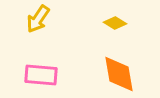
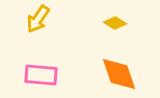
orange diamond: rotated 9 degrees counterclockwise
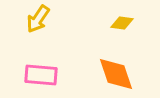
yellow diamond: moved 7 px right; rotated 25 degrees counterclockwise
orange diamond: moved 3 px left
